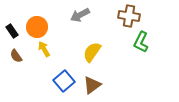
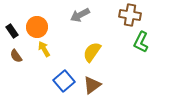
brown cross: moved 1 px right, 1 px up
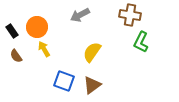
blue square: rotated 30 degrees counterclockwise
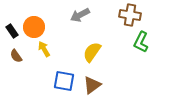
orange circle: moved 3 px left
blue square: rotated 10 degrees counterclockwise
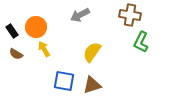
orange circle: moved 2 px right
brown semicircle: moved 2 px up; rotated 24 degrees counterclockwise
brown triangle: rotated 18 degrees clockwise
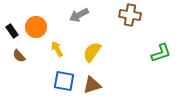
gray arrow: moved 1 px left
green L-shape: moved 20 px right, 11 px down; rotated 135 degrees counterclockwise
yellow arrow: moved 13 px right
brown semicircle: moved 3 px right, 2 px down; rotated 16 degrees clockwise
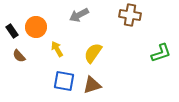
yellow semicircle: moved 1 px right, 1 px down
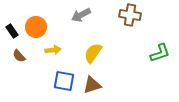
gray arrow: moved 2 px right
yellow arrow: moved 4 px left, 1 px down; rotated 112 degrees clockwise
green L-shape: moved 1 px left
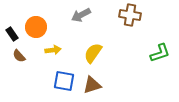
black rectangle: moved 3 px down
